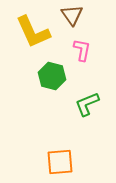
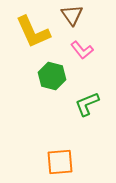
pink L-shape: rotated 130 degrees clockwise
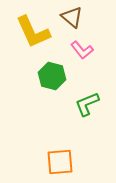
brown triangle: moved 2 px down; rotated 15 degrees counterclockwise
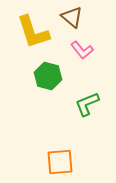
yellow L-shape: rotated 6 degrees clockwise
green hexagon: moved 4 px left
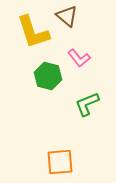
brown triangle: moved 5 px left, 1 px up
pink L-shape: moved 3 px left, 8 px down
